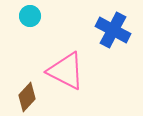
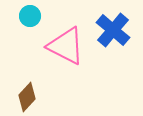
blue cross: rotated 12 degrees clockwise
pink triangle: moved 25 px up
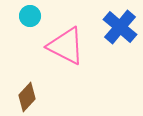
blue cross: moved 7 px right, 3 px up
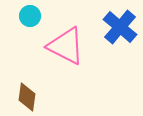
brown diamond: rotated 36 degrees counterclockwise
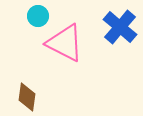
cyan circle: moved 8 px right
pink triangle: moved 1 px left, 3 px up
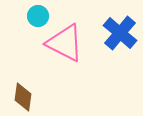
blue cross: moved 6 px down
brown diamond: moved 4 px left
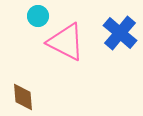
pink triangle: moved 1 px right, 1 px up
brown diamond: rotated 12 degrees counterclockwise
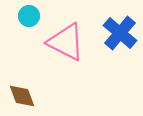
cyan circle: moved 9 px left
brown diamond: moved 1 px left, 1 px up; rotated 16 degrees counterclockwise
